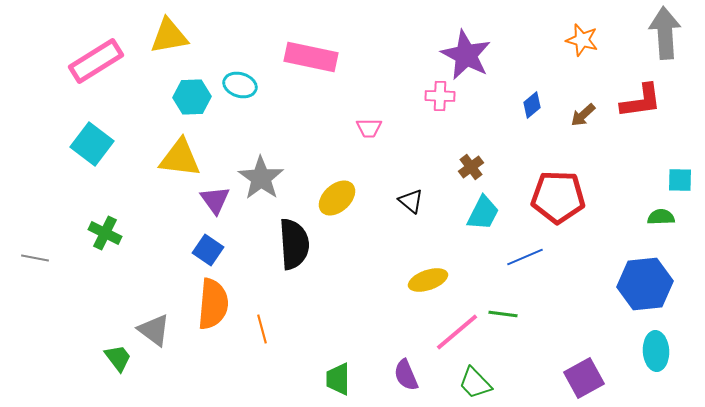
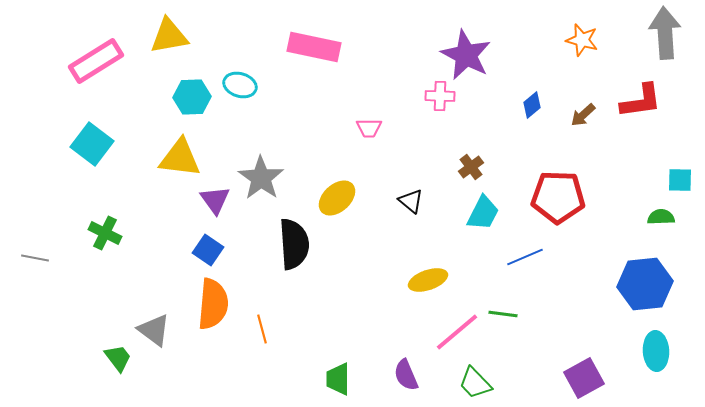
pink rectangle at (311, 57): moved 3 px right, 10 px up
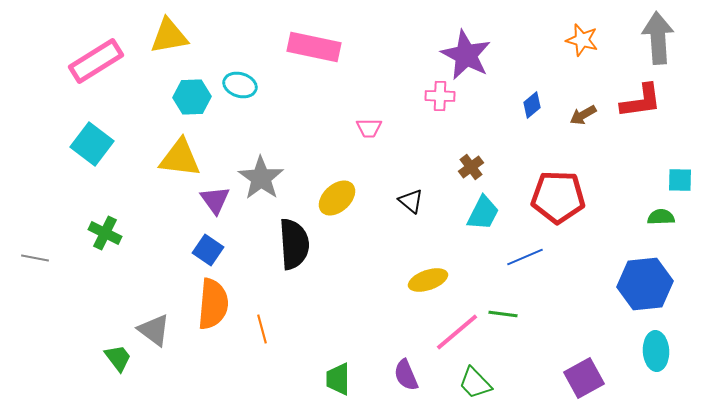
gray arrow at (665, 33): moved 7 px left, 5 px down
brown arrow at (583, 115): rotated 12 degrees clockwise
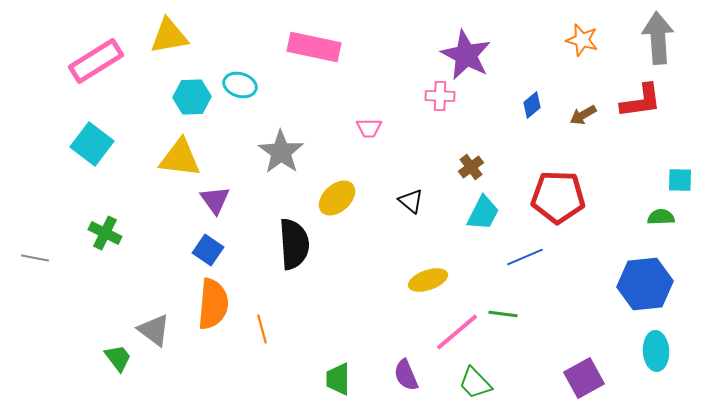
gray star at (261, 178): moved 20 px right, 26 px up
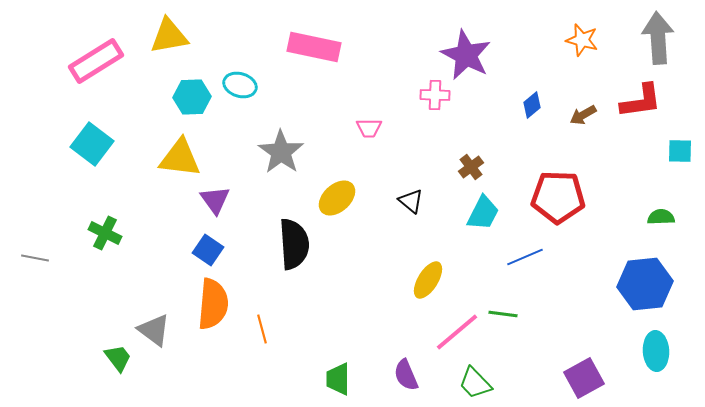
pink cross at (440, 96): moved 5 px left, 1 px up
cyan square at (680, 180): moved 29 px up
yellow ellipse at (428, 280): rotated 39 degrees counterclockwise
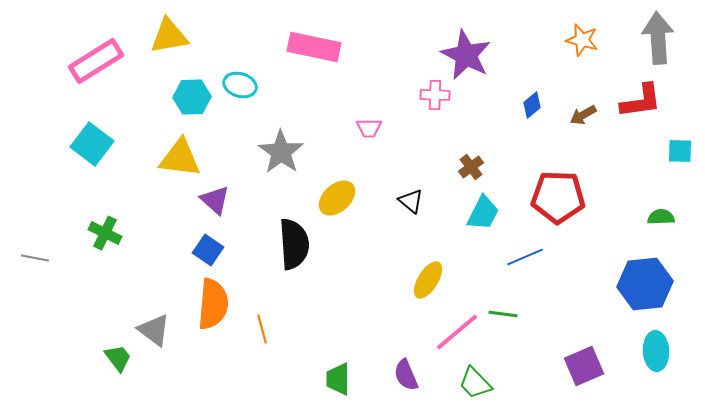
purple triangle at (215, 200): rotated 12 degrees counterclockwise
purple square at (584, 378): moved 12 px up; rotated 6 degrees clockwise
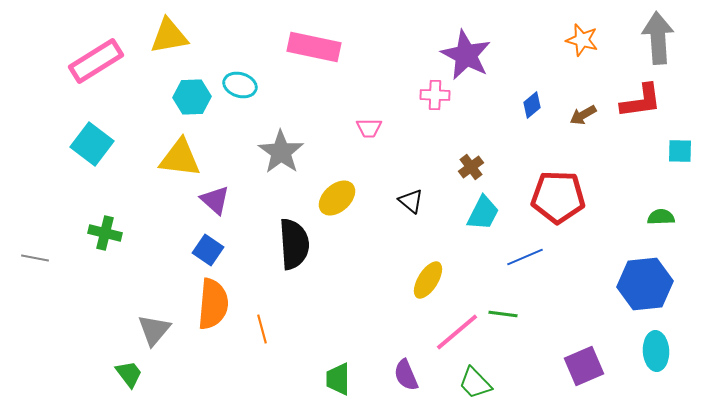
green cross at (105, 233): rotated 12 degrees counterclockwise
gray triangle at (154, 330): rotated 33 degrees clockwise
green trapezoid at (118, 358): moved 11 px right, 16 px down
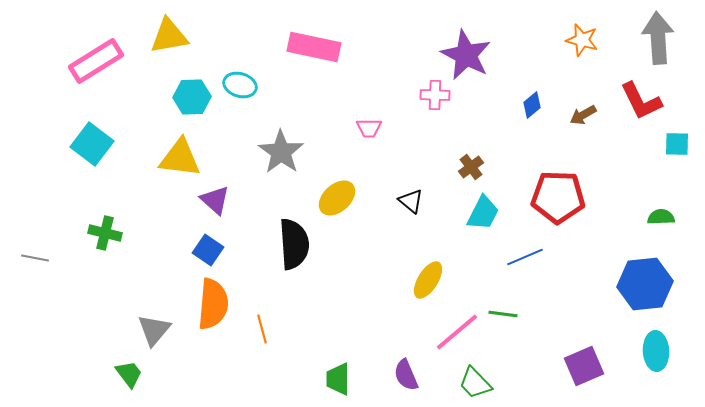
red L-shape at (641, 101): rotated 72 degrees clockwise
cyan square at (680, 151): moved 3 px left, 7 px up
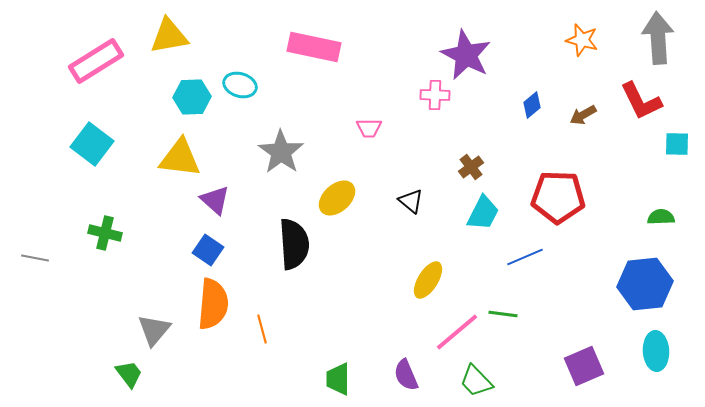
green trapezoid at (475, 383): moved 1 px right, 2 px up
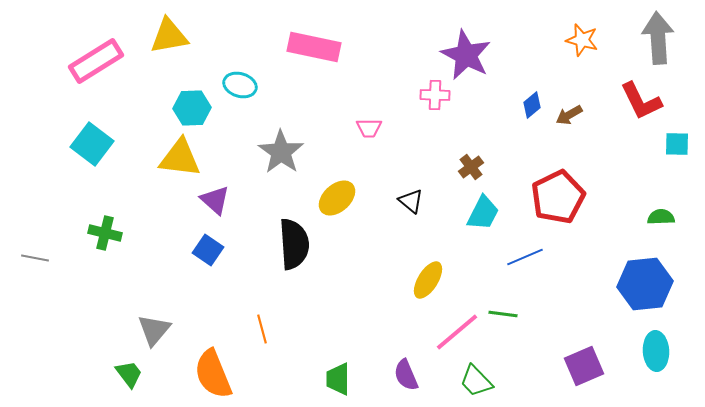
cyan hexagon at (192, 97): moved 11 px down
brown arrow at (583, 115): moved 14 px left
red pentagon at (558, 197): rotated 28 degrees counterclockwise
orange semicircle at (213, 304): moved 70 px down; rotated 153 degrees clockwise
